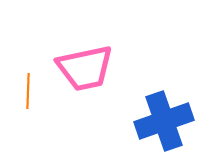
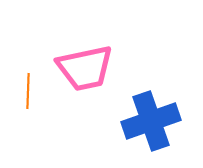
blue cross: moved 13 px left
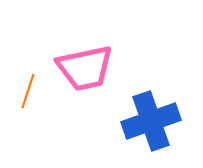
orange line: rotated 16 degrees clockwise
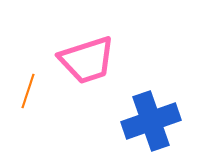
pink trapezoid: moved 2 px right, 8 px up; rotated 6 degrees counterclockwise
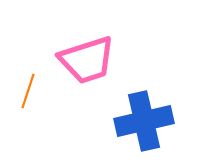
blue cross: moved 7 px left; rotated 6 degrees clockwise
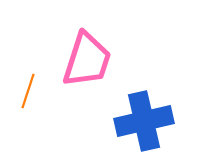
pink trapezoid: rotated 54 degrees counterclockwise
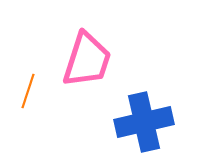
blue cross: moved 1 px down
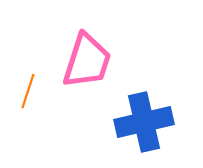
pink trapezoid: moved 1 px down
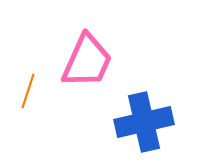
pink trapezoid: rotated 6 degrees clockwise
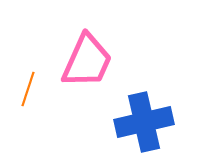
orange line: moved 2 px up
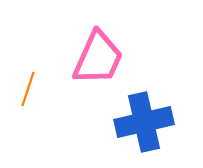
pink trapezoid: moved 11 px right, 3 px up
